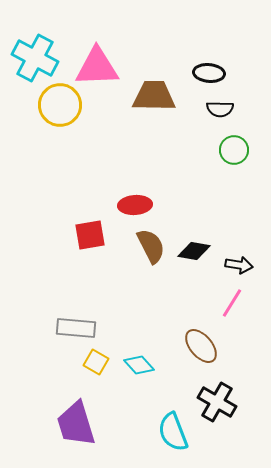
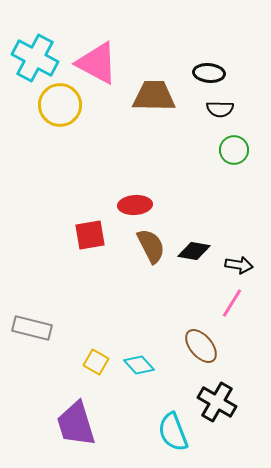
pink triangle: moved 4 px up; rotated 30 degrees clockwise
gray rectangle: moved 44 px left; rotated 9 degrees clockwise
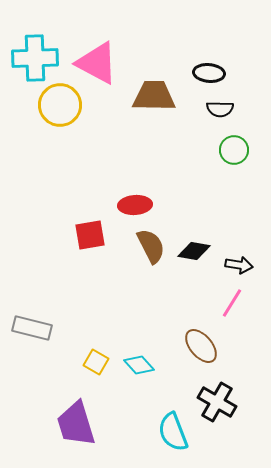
cyan cross: rotated 30 degrees counterclockwise
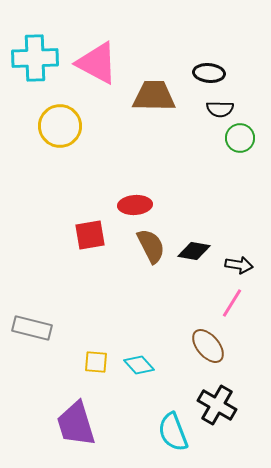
yellow circle: moved 21 px down
green circle: moved 6 px right, 12 px up
brown ellipse: moved 7 px right
yellow square: rotated 25 degrees counterclockwise
black cross: moved 3 px down
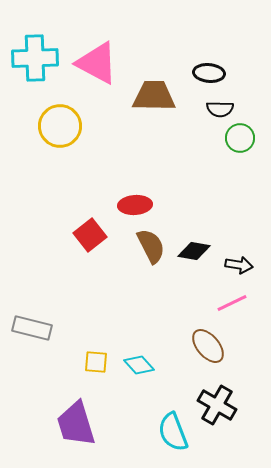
red square: rotated 28 degrees counterclockwise
pink line: rotated 32 degrees clockwise
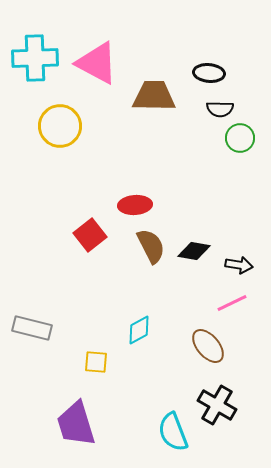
cyan diamond: moved 35 px up; rotated 76 degrees counterclockwise
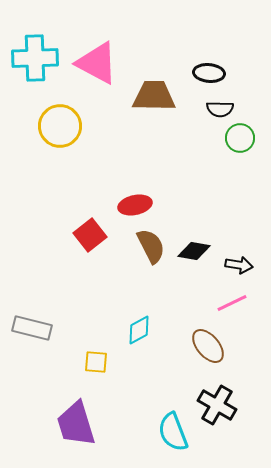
red ellipse: rotated 8 degrees counterclockwise
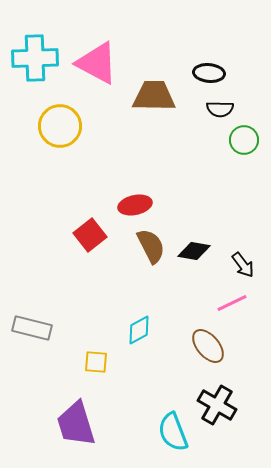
green circle: moved 4 px right, 2 px down
black arrow: moved 4 px right; rotated 44 degrees clockwise
